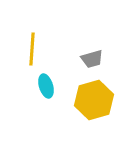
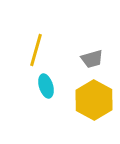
yellow line: moved 4 px right, 1 px down; rotated 12 degrees clockwise
yellow hexagon: rotated 15 degrees counterclockwise
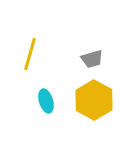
yellow line: moved 6 px left, 4 px down
cyan ellipse: moved 15 px down
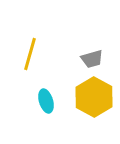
yellow hexagon: moved 3 px up
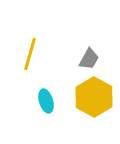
gray trapezoid: moved 3 px left; rotated 45 degrees counterclockwise
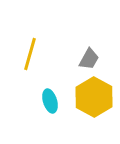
cyan ellipse: moved 4 px right
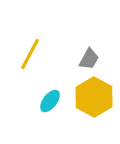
yellow line: rotated 12 degrees clockwise
cyan ellipse: rotated 55 degrees clockwise
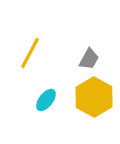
yellow line: moved 1 px up
cyan ellipse: moved 4 px left, 1 px up
